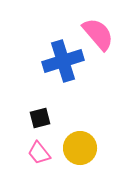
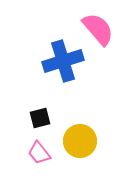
pink semicircle: moved 5 px up
yellow circle: moved 7 px up
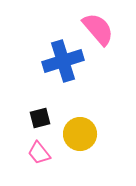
yellow circle: moved 7 px up
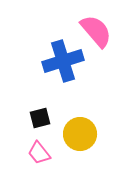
pink semicircle: moved 2 px left, 2 px down
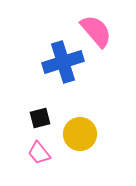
blue cross: moved 1 px down
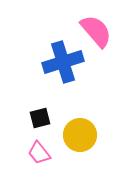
yellow circle: moved 1 px down
